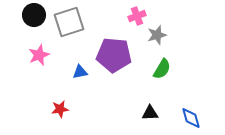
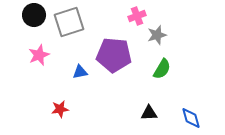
black triangle: moved 1 px left
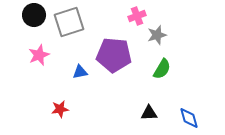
blue diamond: moved 2 px left
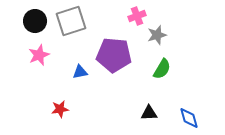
black circle: moved 1 px right, 6 px down
gray square: moved 2 px right, 1 px up
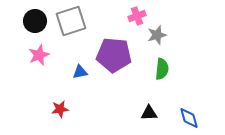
green semicircle: rotated 25 degrees counterclockwise
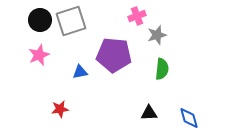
black circle: moved 5 px right, 1 px up
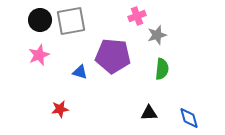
gray square: rotated 8 degrees clockwise
purple pentagon: moved 1 px left, 1 px down
blue triangle: rotated 28 degrees clockwise
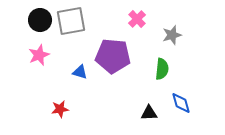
pink cross: moved 3 px down; rotated 24 degrees counterclockwise
gray star: moved 15 px right
blue diamond: moved 8 px left, 15 px up
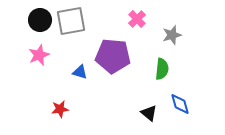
blue diamond: moved 1 px left, 1 px down
black triangle: rotated 42 degrees clockwise
